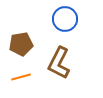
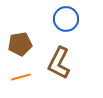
blue circle: moved 1 px right
brown pentagon: moved 1 px left
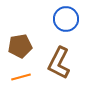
brown pentagon: moved 2 px down
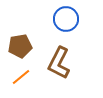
orange line: rotated 24 degrees counterclockwise
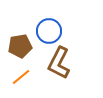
blue circle: moved 17 px left, 12 px down
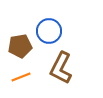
brown L-shape: moved 2 px right, 5 px down
orange line: rotated 18 degrees clockwise
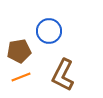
brown pentagon: moved 1 px left, 5 px down
brown L-shape: moved 2 px right, 7 px down
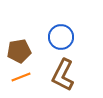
blue circle: moved 12 px right, 6 px down
